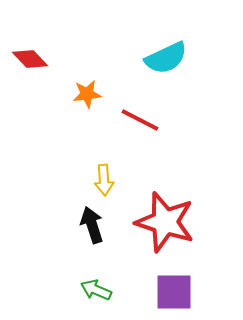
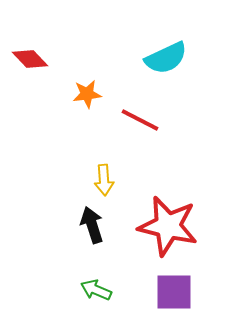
red star: moved 3 px right, 4 px down; rotated 4 degrees counterclockwise
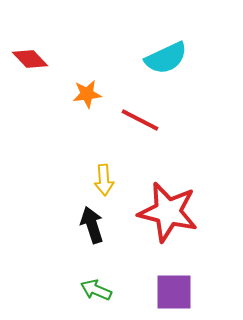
red star: moved 14 px up
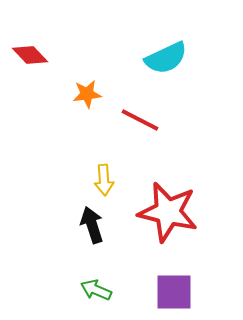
red diamond: moved 4 px up
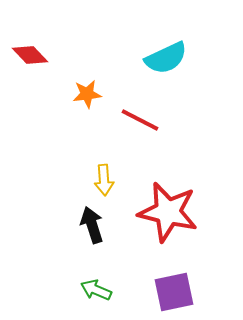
purple square: rotated 12 degrees counterclockwise
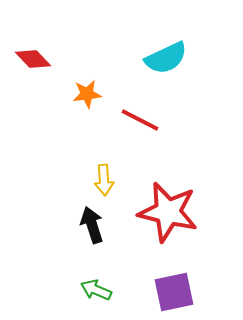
red diamond: moved 3 px right, 4 px down
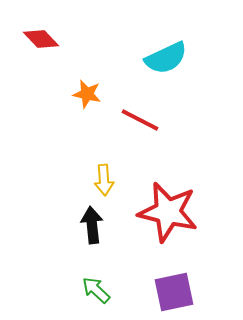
red diamond: moved 8 px right, 20 px up
orange star: rotated 20 degrees clockwise
black arrow: rotated 12 degrees clockwise
green arrow: rotated 20 degrees clockwise
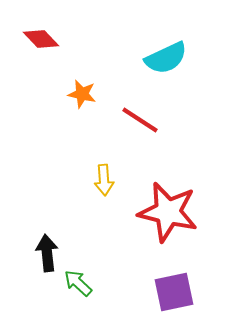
orange star: moved 5 px left
red line: rotated 6 degrees clockwise
black arrow: moved 45 px left, 28 px down
green arrow: moved 18 px left, 7 px up
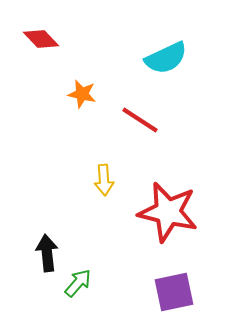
green arrow: rotated 88 degrees clockwise
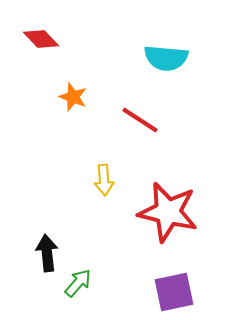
cyan semicircle: rotated 30 degrees clockwise
orange star: moved 9 px left, 3 px down; rotated 8 degrees clockwise
